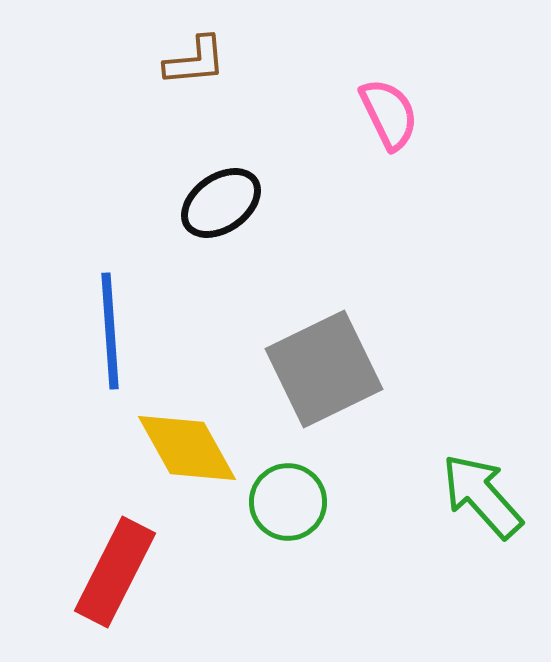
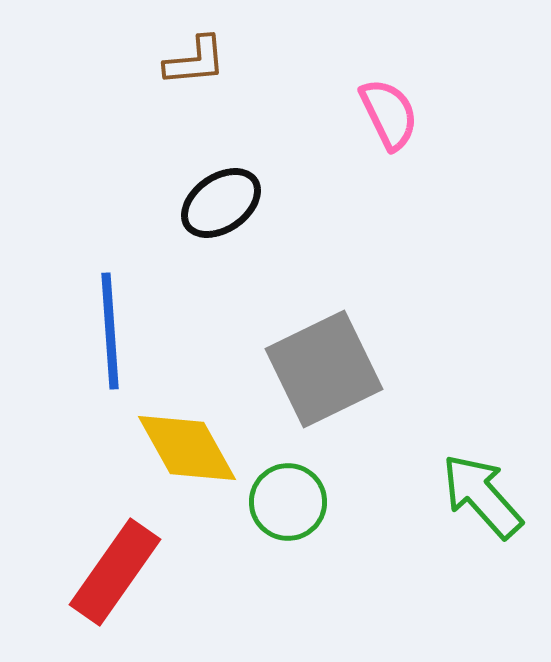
red rectangle: rotated 8 degrees clockwise
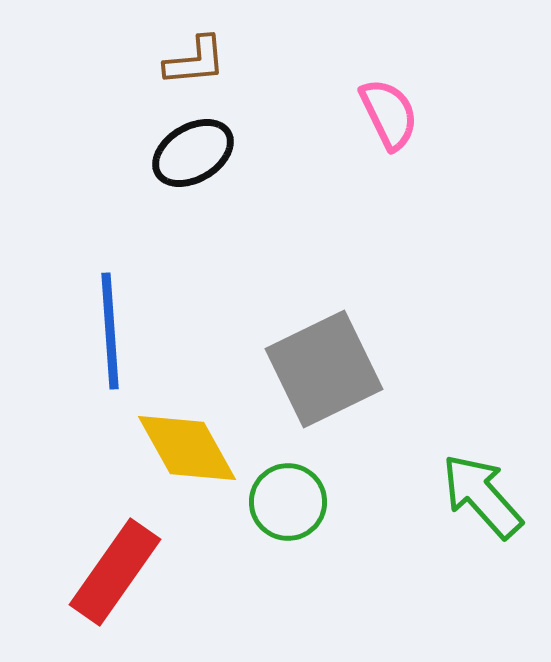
black ellipse: moved 28 px left, 50 px up; rotated 4 degrees clockwise
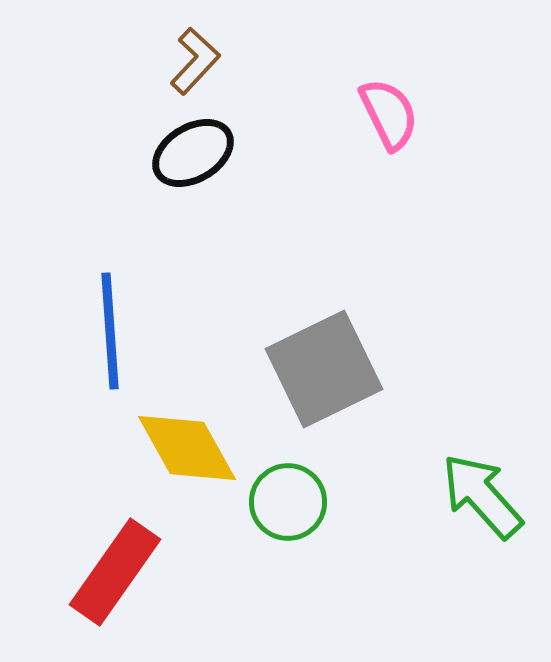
brown L-shape: rotated 42 degrees counterclockwise
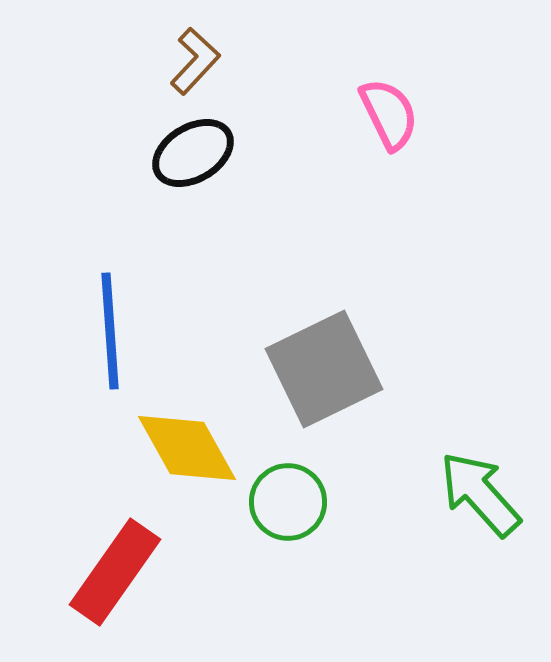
green arrow: moved 2 px left, 2 px up
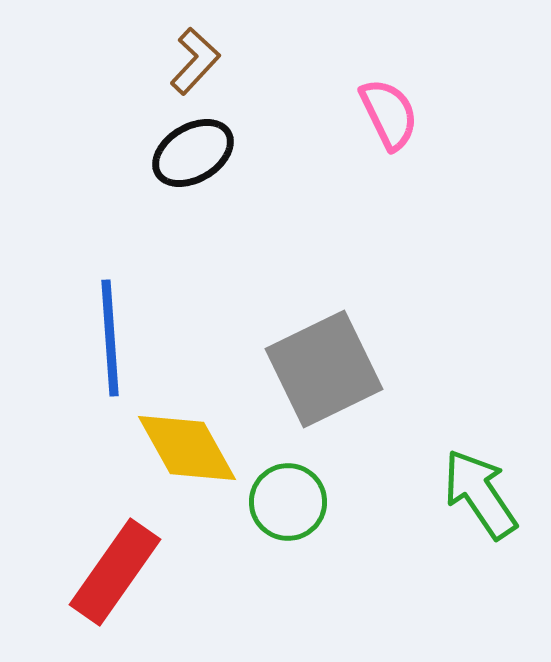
blue line: moved 7 px down
green arrow: rotated 8 degrees clockwise
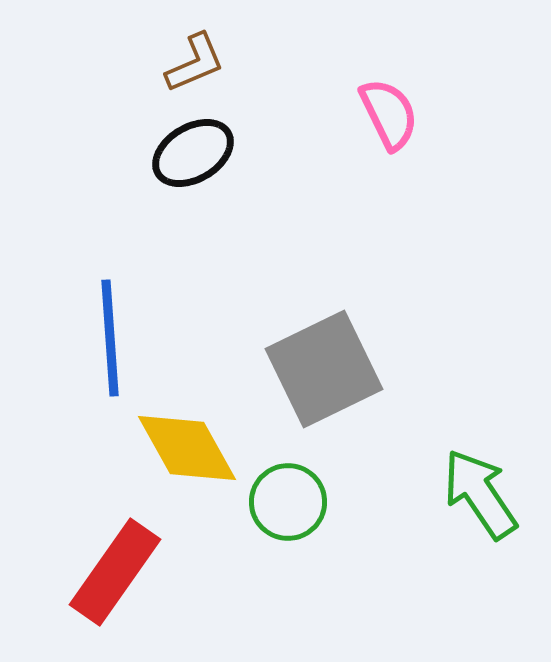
brown L-shape: moved 2 px down; rotated 24 degrees clockwise
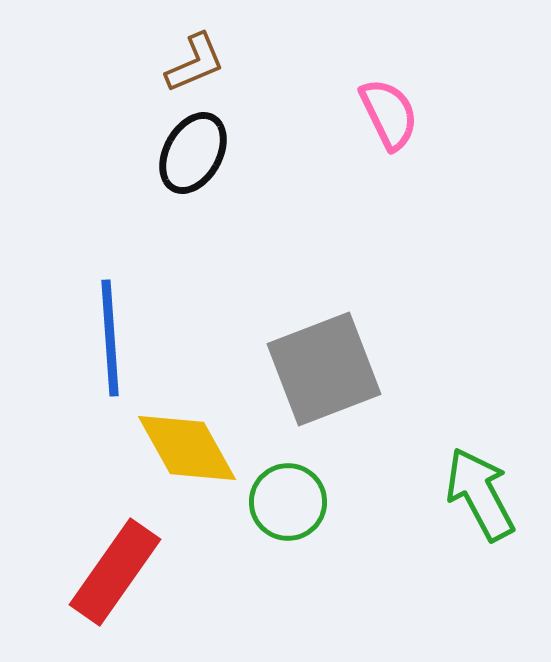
black ellipse: rotated 30 degrees counterclockwise
gray square: rotated 5 degrees clockwise
green arrow: rotated 6 degrees clockwise
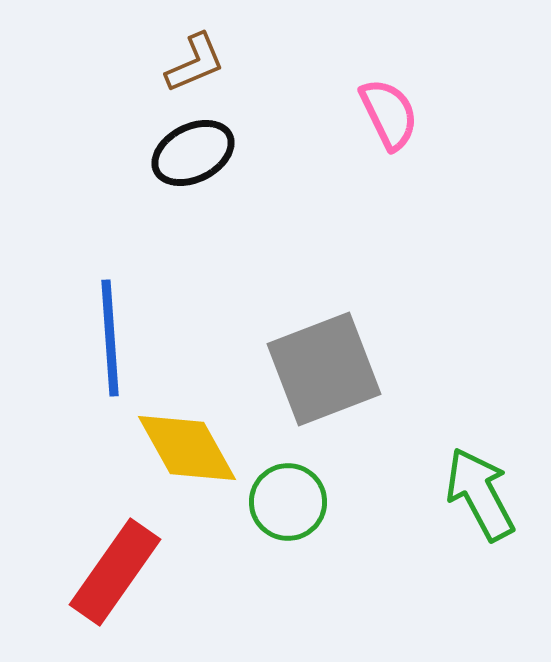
black ellipse: rotated 34 degrees clockwise
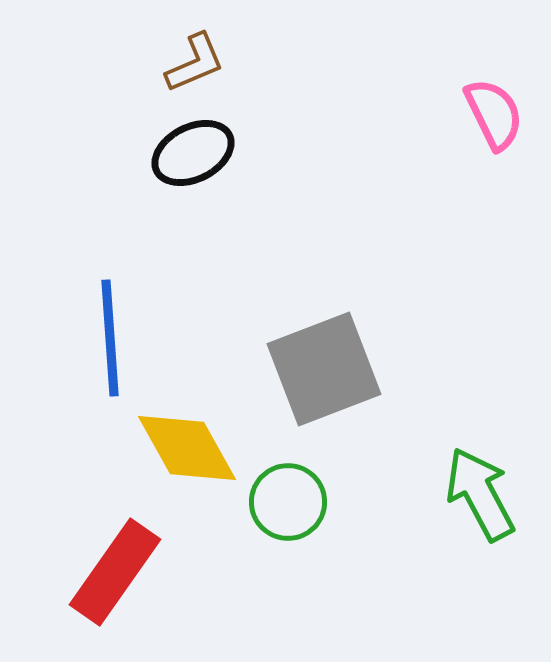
pink semicircle: moved 105 px right
